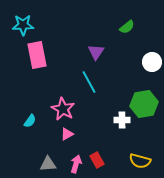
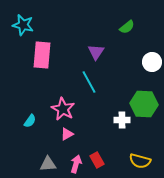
cyan star: rotated 15 degrees clockwise
pink rectangle: moved 5 px right; rotated 16 degrees clockwise
green hexagon: rotated 12 degrees clockwise
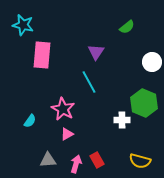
green hexagon: moved 1 px up; rotated 20 degrees clockwise
gray triangle: moved 4 px up
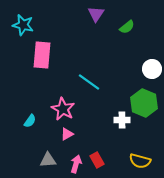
purple triangle: moved 38 px up
white circle: moved 7 px down
cyan line: rotated 25 degrees counterclockwise
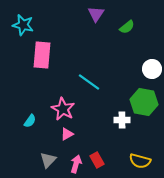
green hexagon: moved 1 px up; rotated 12 degrees counterclockwise
gray triangle: rotated 42 degrees counterclockwise
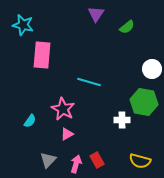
cyan line: rotated 20 degrees counterclockwise
